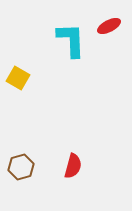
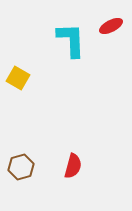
red ellipse: moved 2 px right
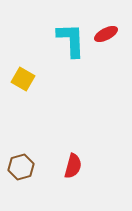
red ellipse: moved 5 px left, 8 px down
yellow square: moved 5 px right, 1 px down
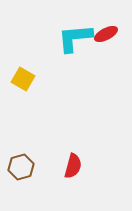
cyan L-shape: moved 4 px right, 2 px up; rotated 93 degrees counterclockwise
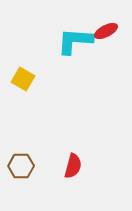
red ellipse: moved 3 px up
cyan L-shape: moved 3 px down; rotated 9 degrees clockwise
brown hexagon: moved 1 px up; rotated 15 degrees clockwise
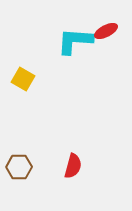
brown hexagon: moved 2 px left, 1 px down
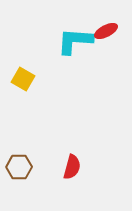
red semicircle: moved 1 px left, 1 px down
